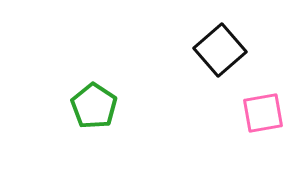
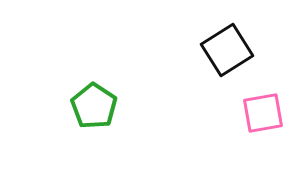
black square: moved 7 px right; rotated 9 degrees clockwise
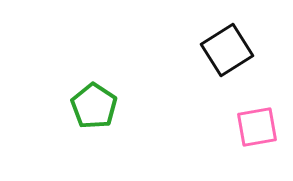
pink square: moved 6 px left, 14 px down
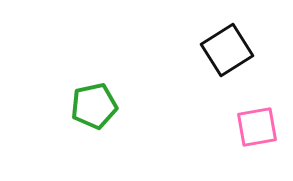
green pentagon: rotated 27 degrees clockwise
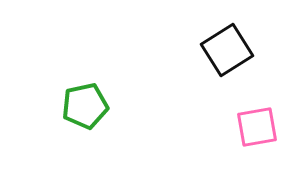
green pentagon: moved 9 px left
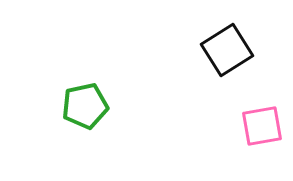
pink square: moved 5 px right, 1 px up
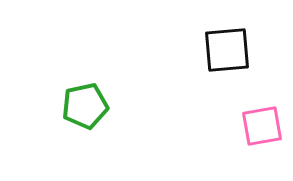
black square: rotated 27 degrees clockwise
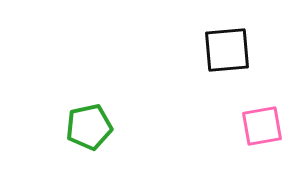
green pentagon: moved 4 px right, 21 px down
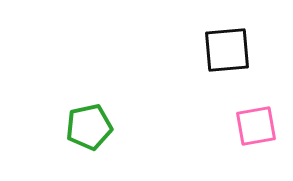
pink square: moved 6 px left
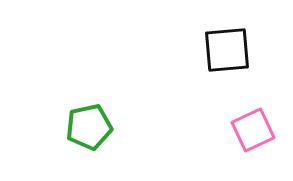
pink square: moved 3 px left, 4 px down; rotated 15 degrees counterclockwise
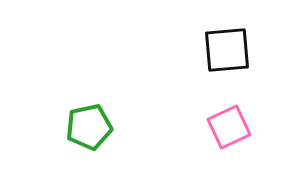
pink square: moved 24 px left, 3 px up
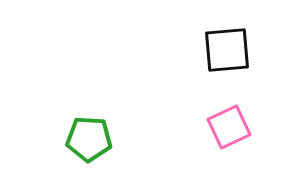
green pentagon: moved 12 px down; rotated 15 degrees clockwise
